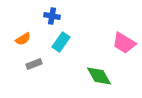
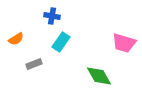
orange semicircle: moved 7 px left
pink trapezoid: rotated 15 degrees counterclockwise
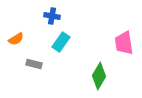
pink trapezoid: rotated 65 degrees clockwise
gray rectangle: rotated 35 degrees clockwise
green diamond: rotated 60 degrees clockwise
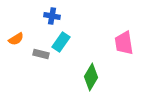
gray rectangle: moved 7 px right, 10 px up
green diamond: moved 8 px left, 1 px down
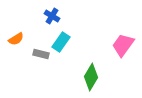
blue cross: rotated 21 degrees clockwise
pink trapezoid: moved 1 px left, 2 px down; rotated 45 degrees clockwise
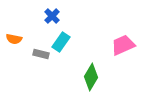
blue cross: rotated 14 degrees clockwise
orange semicircle: moved 2 px left; rotated 42 degrees clockwise
pink trapezoid: rotated 30 degrees clockwise
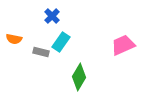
gray rectangle: moved 2 px up
green diamond: moved 12 px left
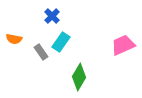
gray rectangle: rotated 42 degrees clockwise
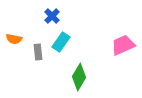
gray rectangle: moved 3 px left; rotated 28 degrees clockwise
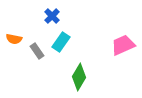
gray rectangle: moved 1 px left, 1 px up; rotated 28 degrees counterclockwise
